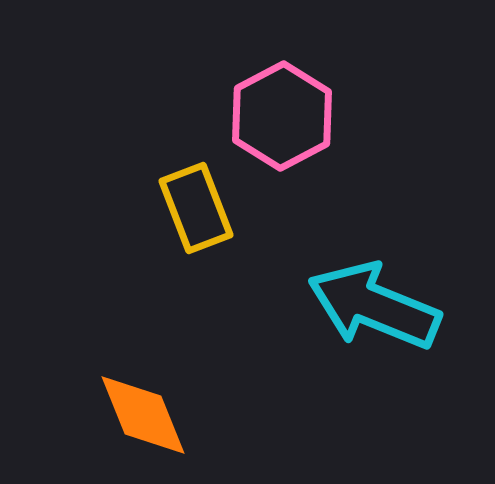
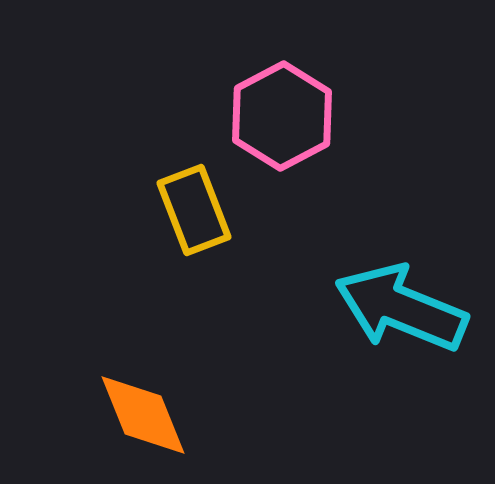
yellow rectangle: moved 2 px left, 2 px down
cyan arrow: moved 27 px right, 2 px down
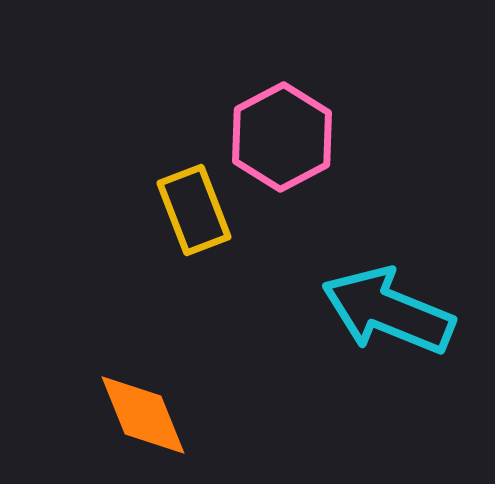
pink hexagon: moved 21 px down
cyan arrow: moved 13 px left, 3 px down
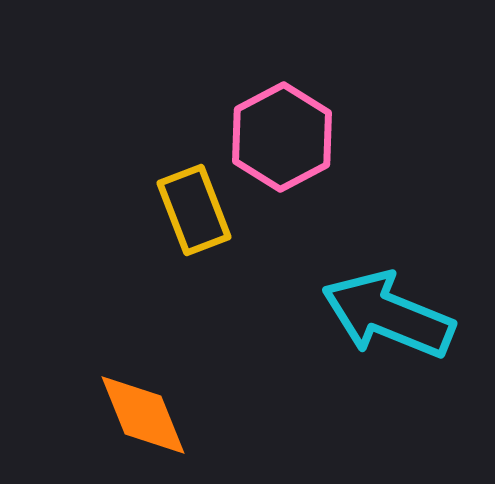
cyan arrow: moved 4 px down
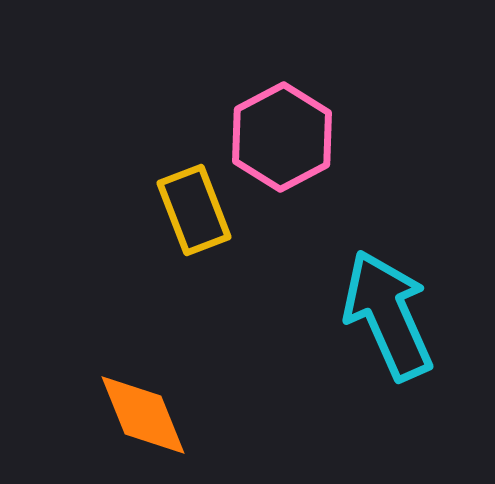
cyan arrow: rotated 44 degrees clockwise
